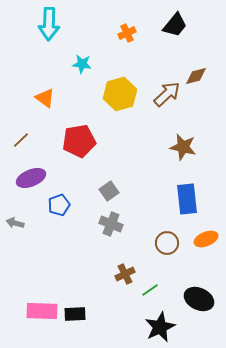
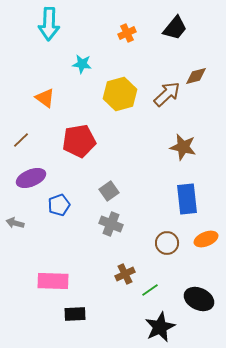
black trapezoid: moved 3 px down
pink rectangle: moved 11 px right, 30 px up
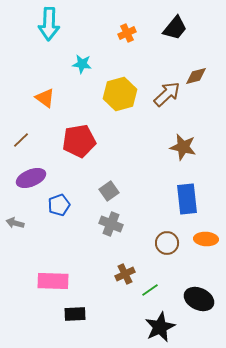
orange ellipse: rotated 25 degrees clockwise
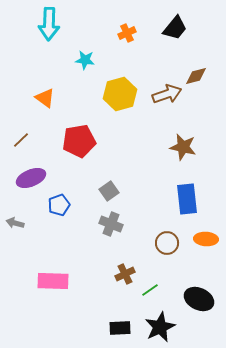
cyan star: moved 3 px right, 4 px up
brown arrow: rotated 24 degrees clockwise
black rectangle: moved 45 px right, 14 px down
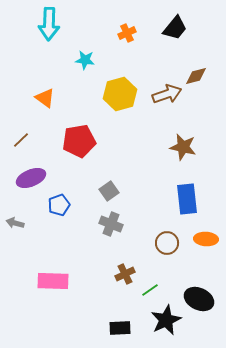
black star: moved 6 px right, 7 px up
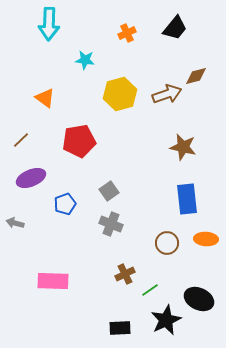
blue pentagon: moved 6 px right, 1 px up
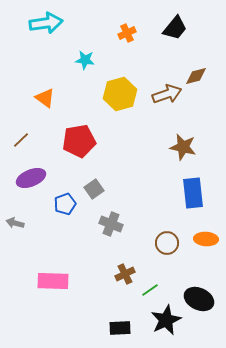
cyan arrow: moved 3 px left, 1 px up; rotated 100 degrees counterclockwise
gray square: moved 15 px left, 2 px up
blue rectangle: moved 6 px right, 6 px up
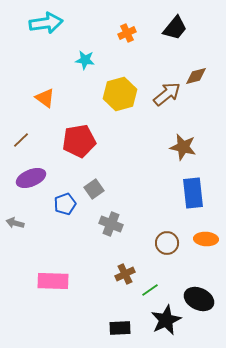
brown arrow: rotated 20 degrees counterclockwise
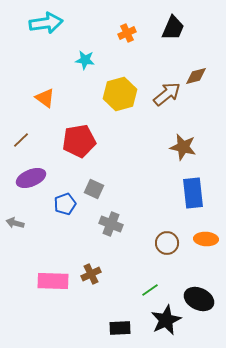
black trapezoid: moved 2 px left; rotated 16 degrees counterclockwise
gray square: rotated 30 degrees counterclockwise
brown cross: moved 34 px left
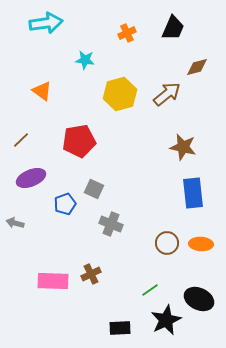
brown diamond: moved 1 px right, 9 px up
orange triangle: moved 3 px left, 7 px up
orange ellipse: moved 5 px left, 5 px down
